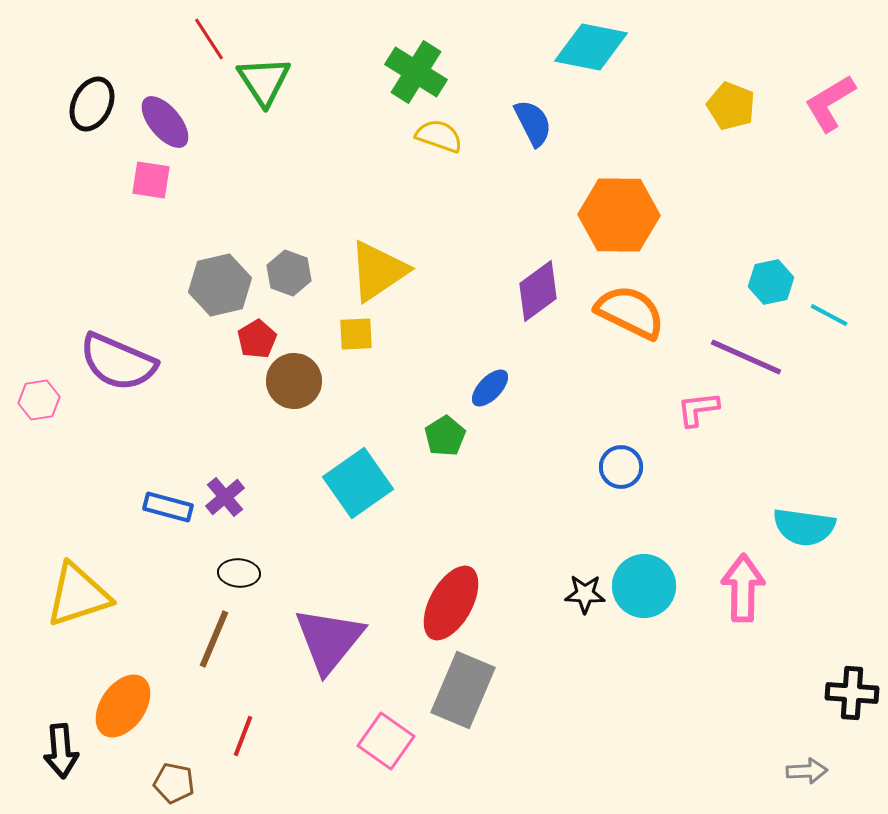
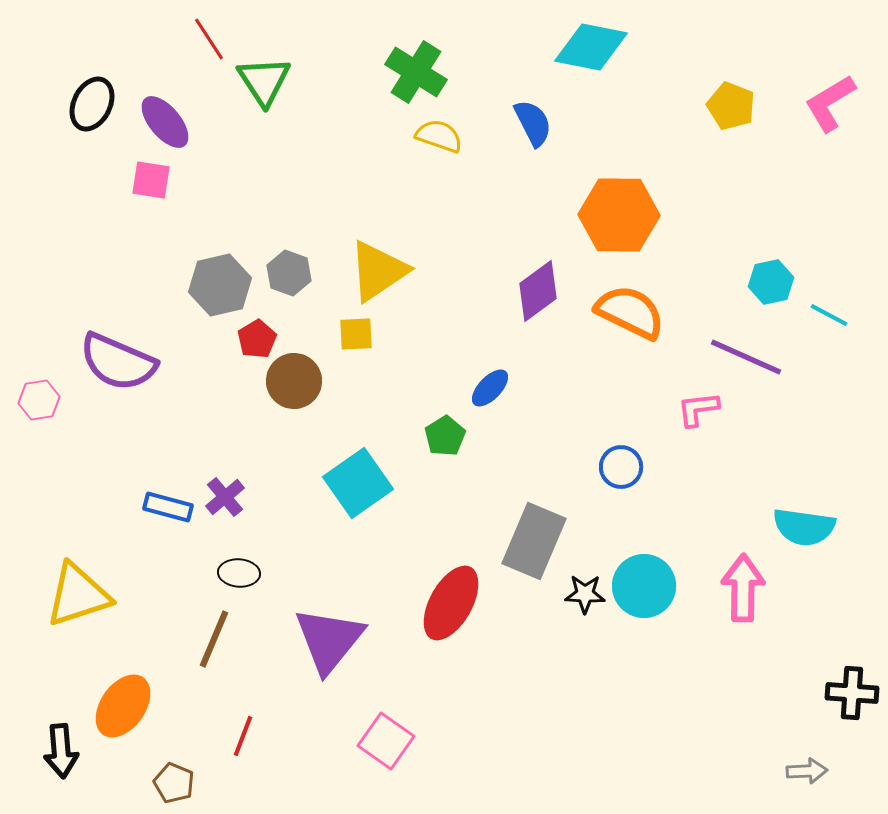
gray rectangle at (463, 690): moved 71 px right, 149 px up
brown pentagon at (174, 783): rotated 12 degrees clockwise
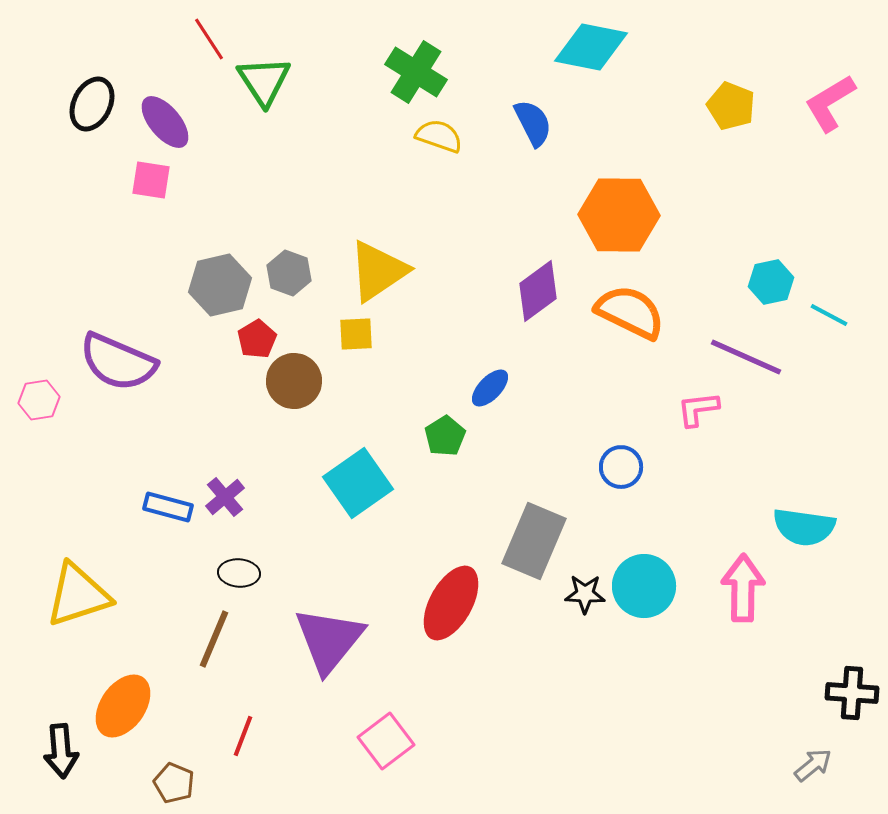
pink square at (386, 741): rotated 18 degrees clockwise
gray arrow at (807, 771): moved 6 px right, 6 px up; rotated 36 degrees counterclockwise
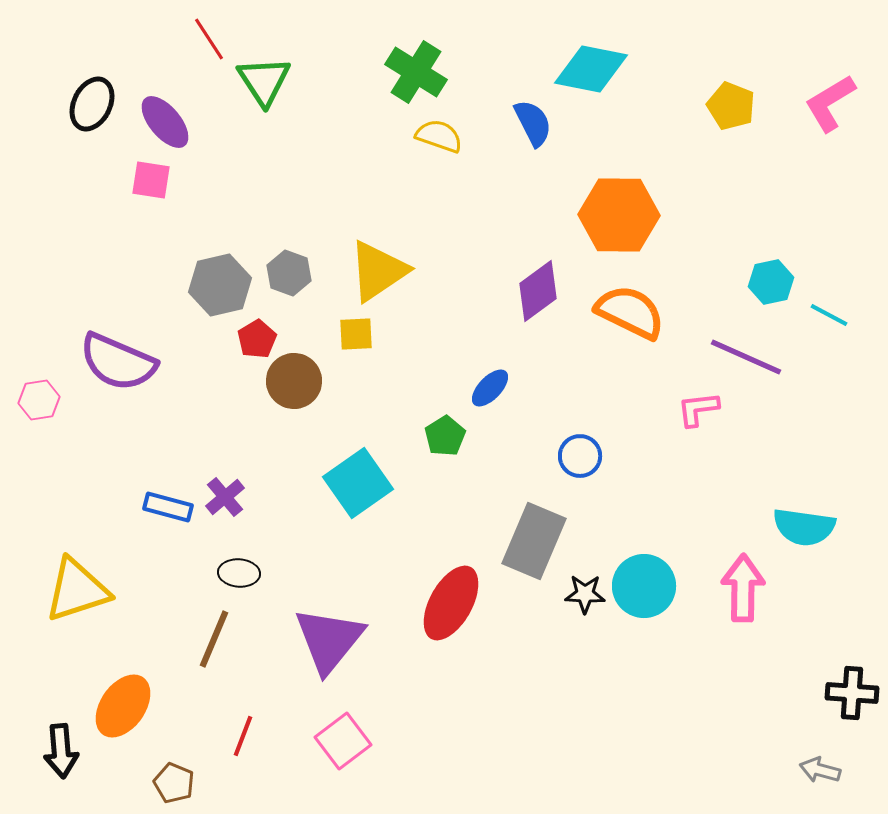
cyan diamond at (591, 47): moved 22 px down
blue circle at (621, 467): moved 41 px left, 11 px up
yellow triangle at (78, 595): moved 1 px left, 5 px up
pink square at (386, 741): moved 43 px left
gray arrow at (813, 765): moved 7 px right, 5 px down; rotated 126 degrees counterclockwise
